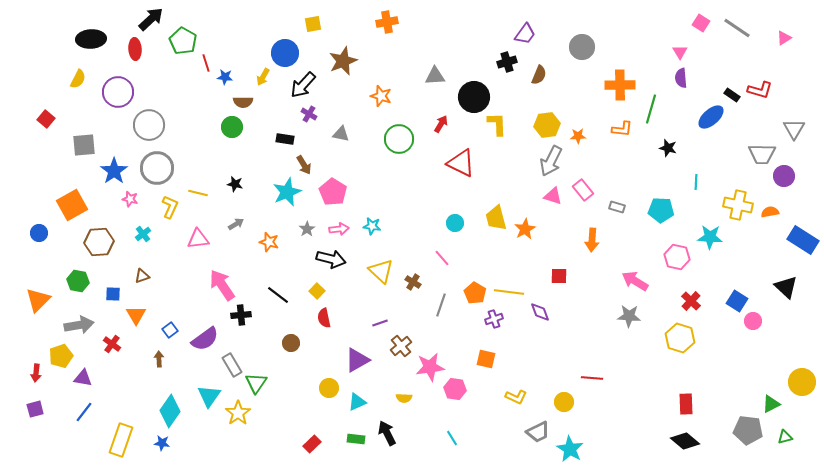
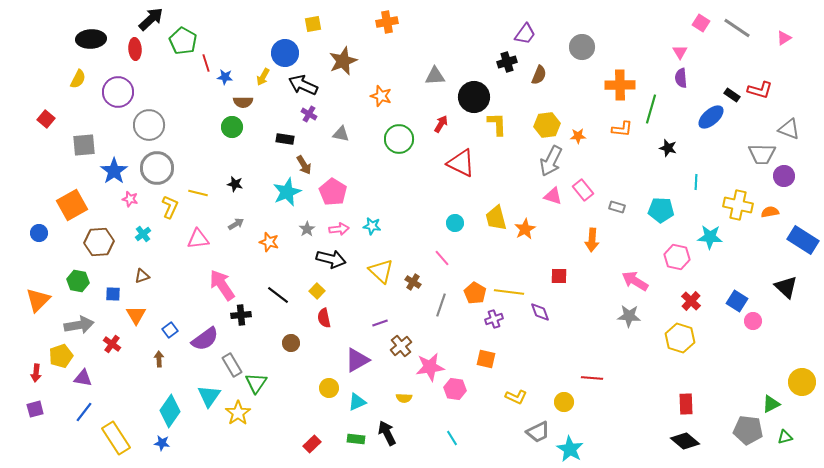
black arrow at (303, 85): rotated 72 degrees clockwise
gray triangle at (794, 129): moved 5 px left; rotated 40 degrees counterclockwise
yellow rectangle at (121, 440): moved 5 px left, 2 px up; rotated 52 degrees counterclockwise
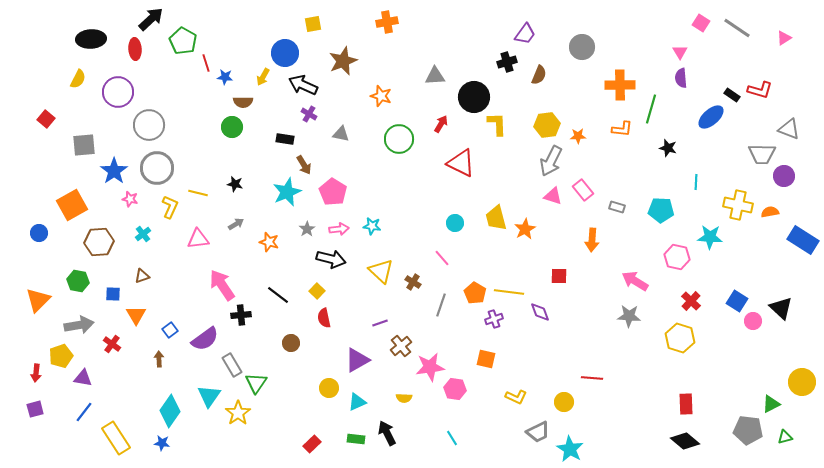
black triangle at (786, 287): moved 5 px left, 21 px down
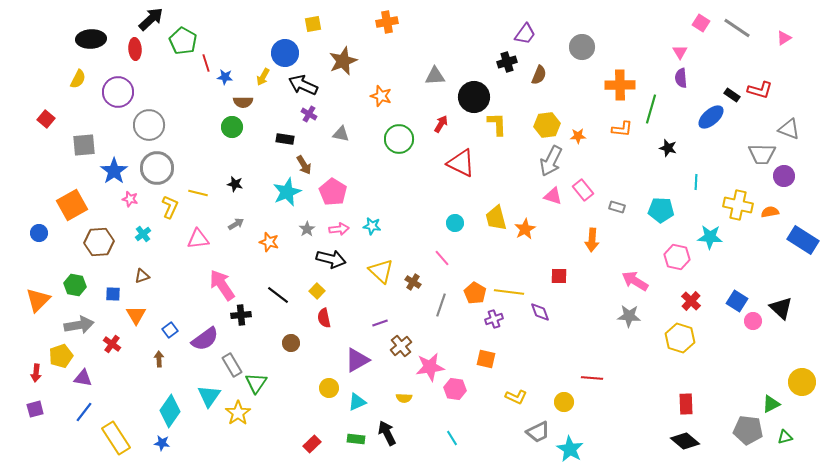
green hexagon at (78, 281): moved 3 px left, 4 px down
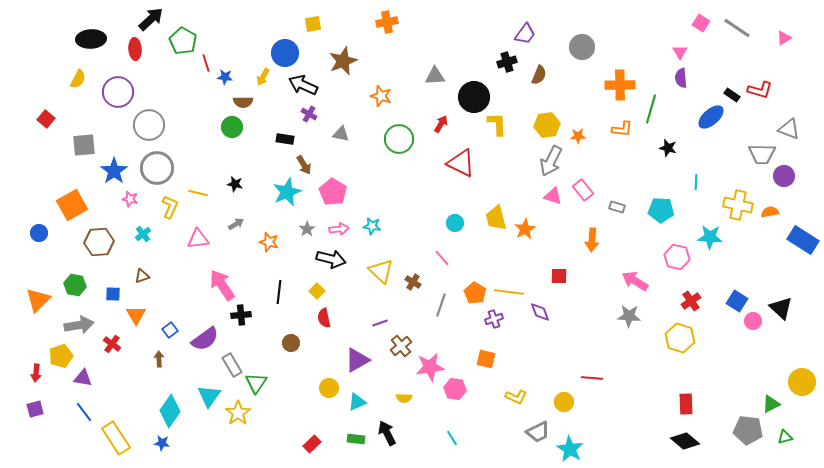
black line at (278, 295): moved 1 px right, 3 px up; rotated 60 degrees clockwise
red cross at (691, 301): rotated 12 degrees clockwise
blue line at (84, 412): rotated 75 degrees counterclockwise
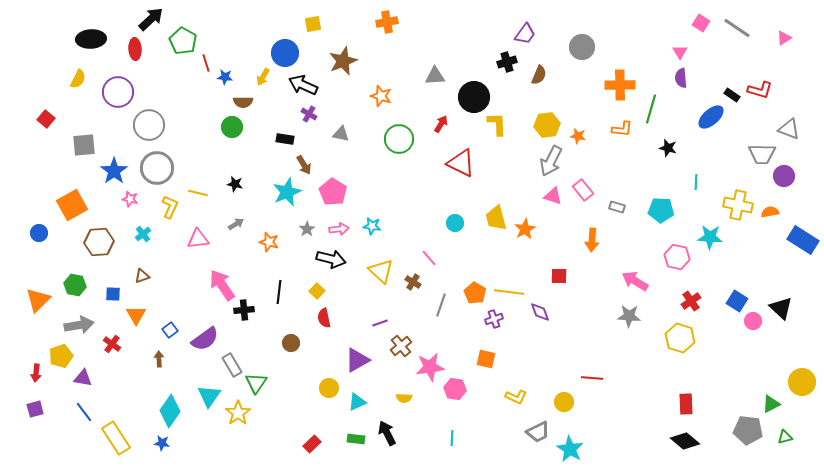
orange star at (578, 136): rotated 14 degrees clockwise
pink line at (442, 258): moved 13 px left
black cross at (241, 315): moved 3 px right, 5 px up
cyan line at (452, 438): rotated 35 degrees clockwise
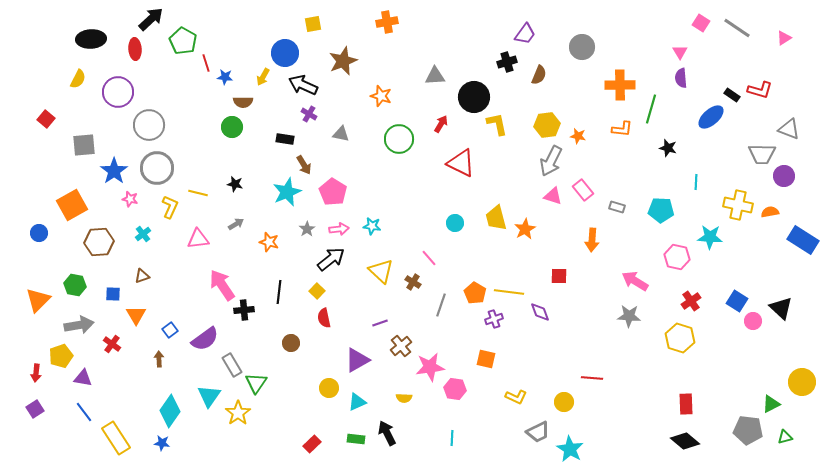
yellow L-shape at (497, 124): rotated 10 degrees counterclockwise
black arrow at (331, 259): rotated 52 degrees counterclockwise
purple square at (35, 409): rotated 18 degrees counterclockwise
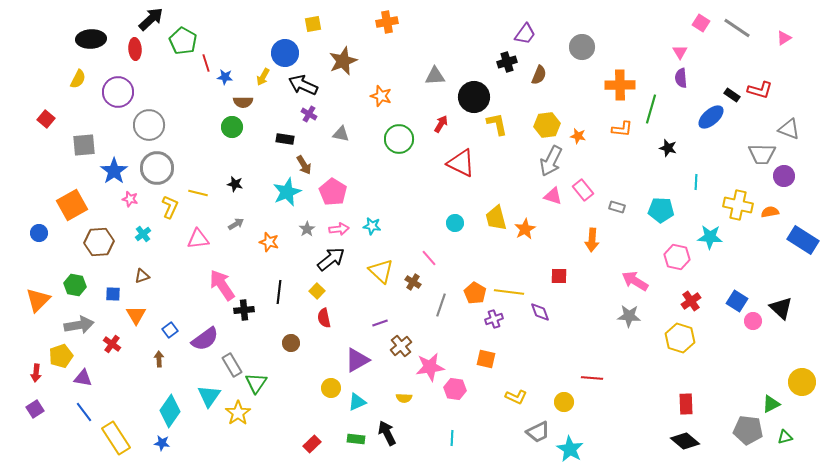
yellow circle at (329, 388): moved 2 px right
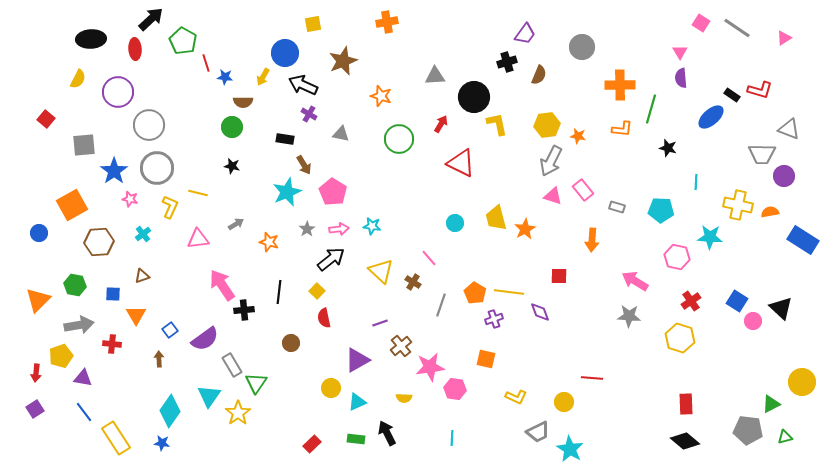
black star at (235, 184): moved 3 px left, 18 px up
red cross at (112, 344): rotated 30 degrees counterclockwise
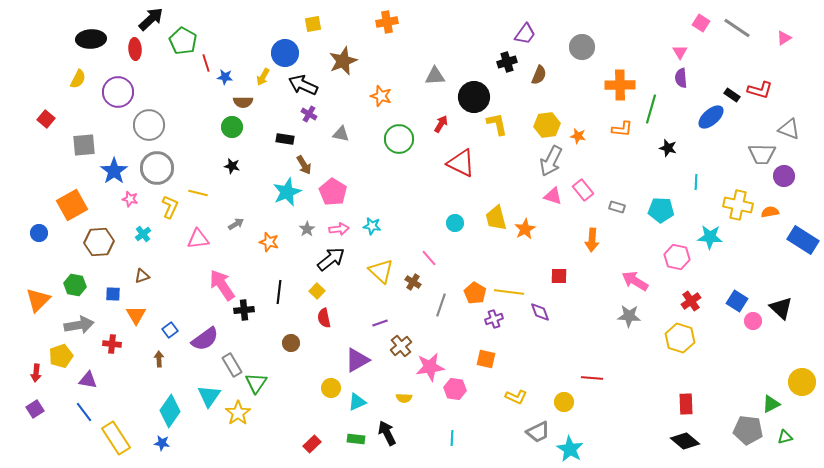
purple triangle at (83, 378): moved 5 px right, 2 px down
